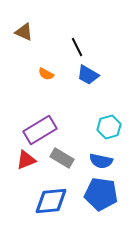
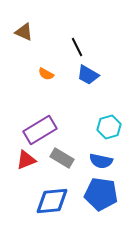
blue diamond: moved 1 px right
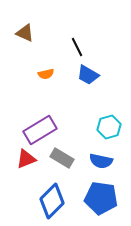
brown triangle: moved 1 px right, 1 px down
orange semicircle: rotated 42 degrees counterclockwise
red triangle: moved 1 px up
blue pentagon: moved 4 px down
blue diamond: rotated 40 degrees counterclockwise
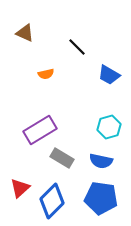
black line: rotated 18 degrees counterclockwise
blue trapezoid: moved 21 px right
red triangle: moved 6 px left, 29 px down; rotated 20 degrees counterclockwise
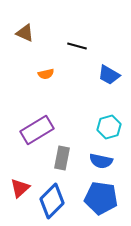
black line: moved 1 px up; rotated 30 degrees counterclockwise
purple rectangle: moved 3 px left
gray rectangle: rotated 70 degrees clockwise
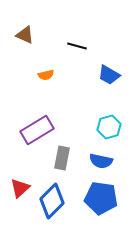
brown triangle: moved 2 px down
orange semicircle: moved 1 px down
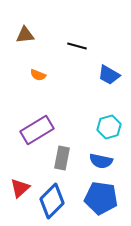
brown triangle: rotated 30 degrees counterclockwise
orange semicircle: moved 8 px left; rotated 35 degrees clockwise
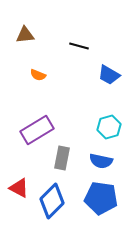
black line: moved 2 px right
red triangle: moved 1 px left; rotated 50 degrees counterclockwise
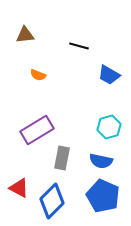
blue pentagon: moved 2 px right, 2 px up; rotated 16 degrees clockwise
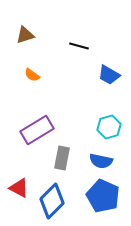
brown triangle: rotated 12 degrees counterclockwise
orange semicircle: moved 6 px left; rotated 14 degrees clockwise
